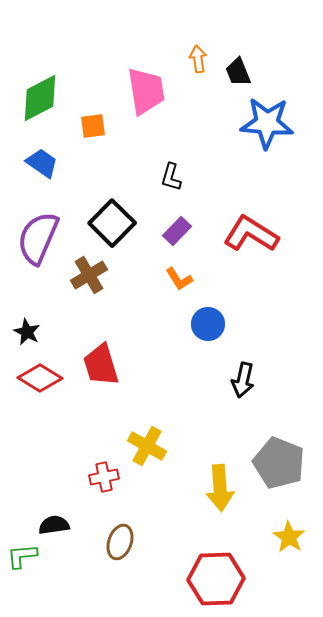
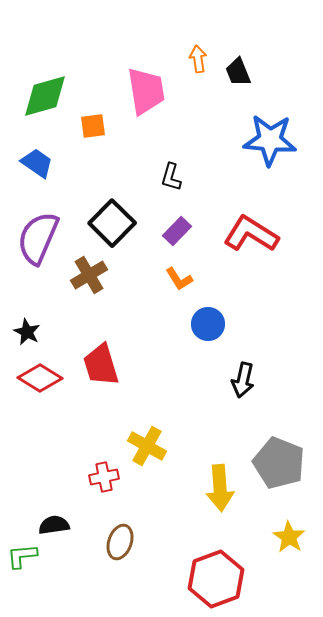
green diamond: moved 5 px right, 2 px up; rotated 12 degrees clockwise
blue star: moved 3 px right, 17 px down
blue trapezoid: moved 5 px left
red hexagon: rotated 18 degrees counterclockwise
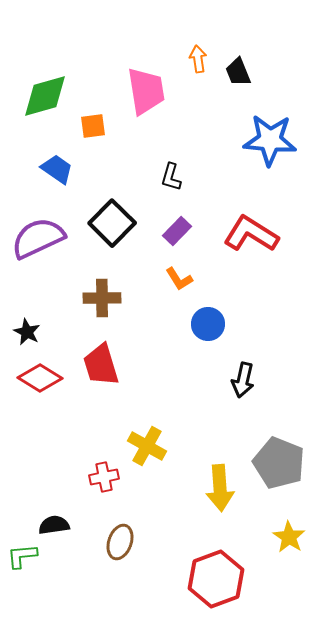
blue trapezoid: moved 20 px right, 6 px down
purple semicircle: rotated 42 degrees clockwise
brown cross: moved 13 px right, 23 px down; rotated 30 degrees clockwise
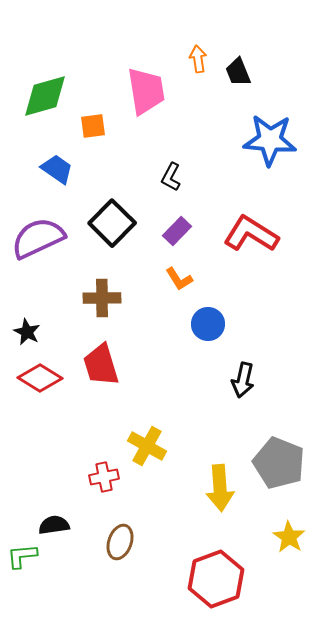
black L-shape: rotated 12 degrees clockwise
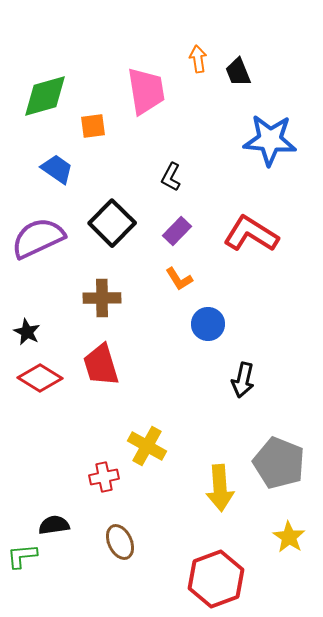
brown ellipse: rotated 44 degrees counterclockwise
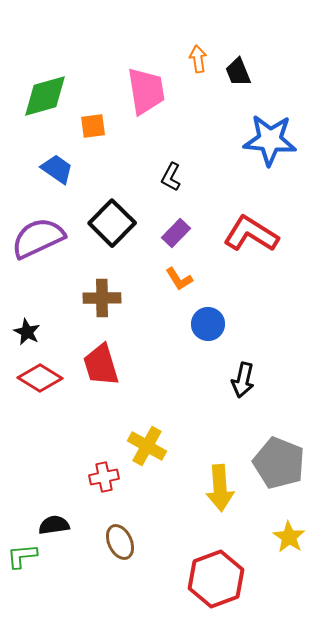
purple rectangle: moved 1 px left, 2 px down
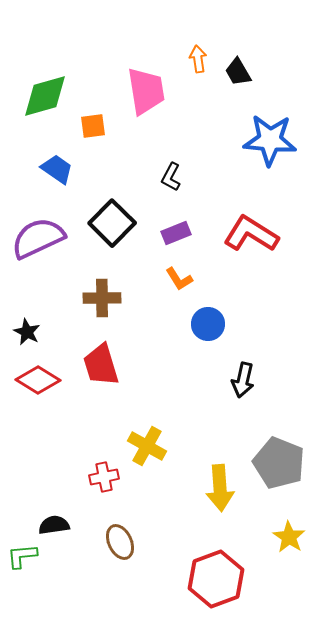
black trapezoid: rotated 8 degrees counterclockwise
purple rectangle: rotated 24 degrees clockwise
red diamond: moved 2 px left, 2 px down
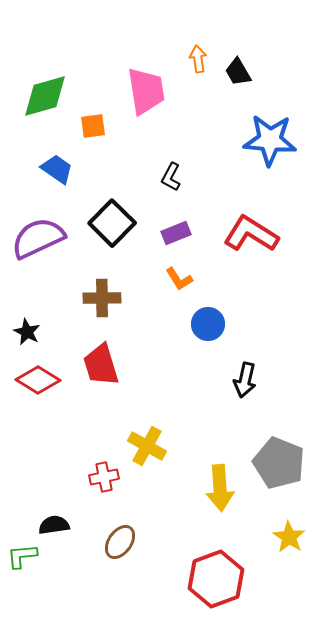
black arrow: moved 2 px right
brown ellipse: rotated 60 degrees clockwise
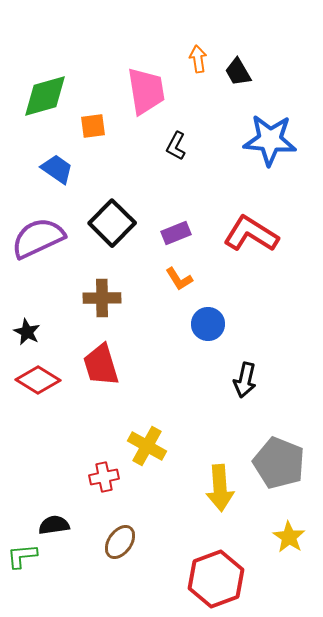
black L-shape: moved 5 px right, 31 px up
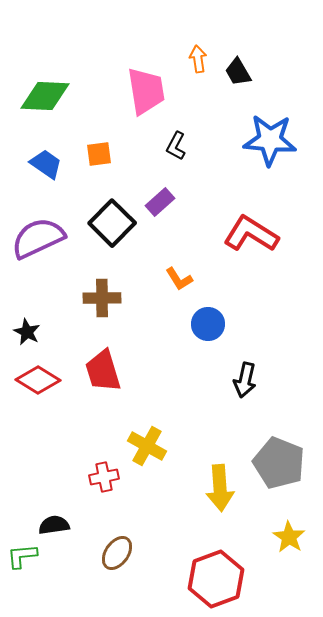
green diamond: rotated 18 degrees clockwise
orange square: moved 6 px right, 28 px down
blue trapezoid: moved 11 px left, 5 px up
purple rectangle: moved 16 px left, 31 px up; rotated 20 degrees counterclockwise
red trapezoid: moved 2 px right, 6 px down
brown ellipse: moved 3 px left, 11 px down
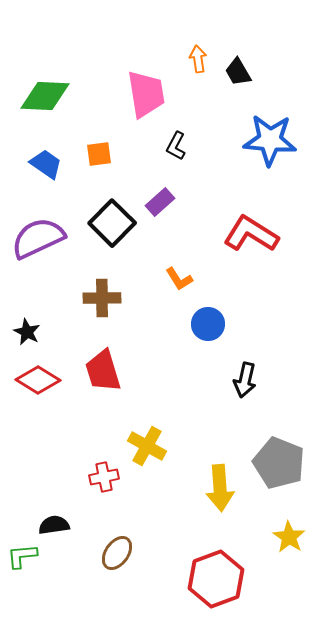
pink trapezoid: moved 3 px down
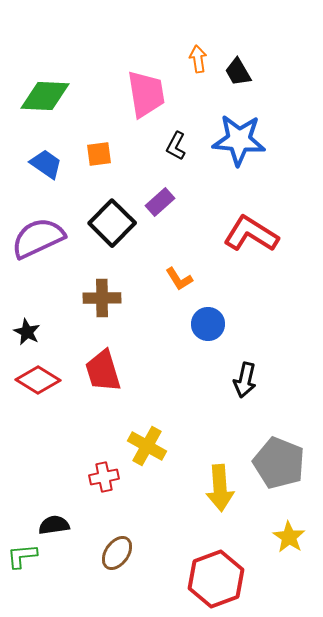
blue star: moved 31 px left
